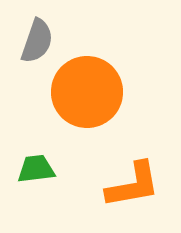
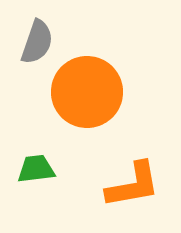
gray semicircle: moved 1 px down
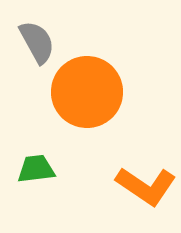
gray semicircle: rotated 48 degrees counterclockwise
orange L-shape: moved 13 px right, 1 px down; rotated 44 degrees clockwise
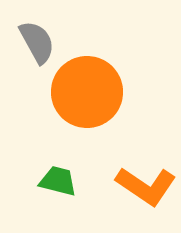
green trapezoid: moved 22 px right, 12 px down; rotated 21 degrees clockwise
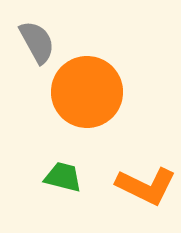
green trapezoid: moved 5 px right, 4 px up
orange L-shape: rotated 8 degrees counterclockwise
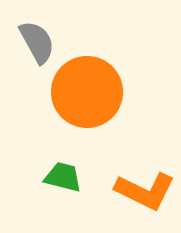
orange L-shape: moved 1 px left, 5 px down
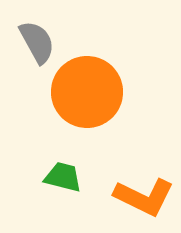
orange L-shape: moved 1 px left, 6 px down
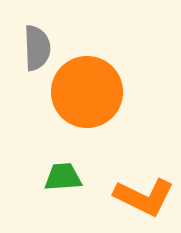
gray semicircle: moved 6 px down; rotated 27 degrees clockwise
green trapezoid: rotated 18 degrees counterclockwise
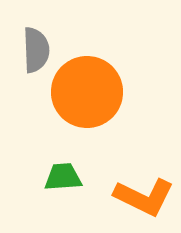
gray semicircle: moved 1 px left, 2 px down
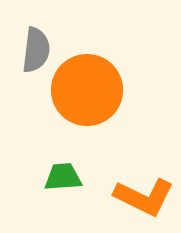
gray semicircle: rotated 9 degrees clockwise
orange circle: moved 2 px up
